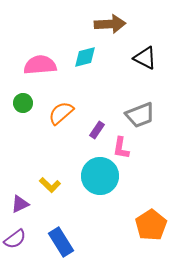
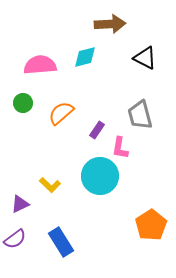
gray trapezoid: rotated 96 degrees clockwise
pink L-shape: moved 1 px left
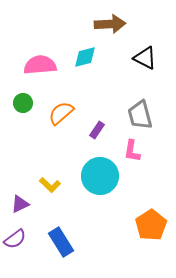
pink L-shape: moved 12 px right, 3 px down
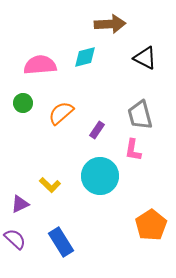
pink L-shape: moved 1 px right, 1 px up
purple semicircle: rotated 100 degrees counterclockwise
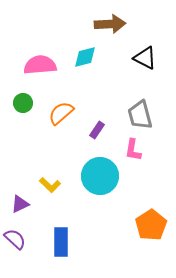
blue rectangle: rotated 32 degrees clockwise
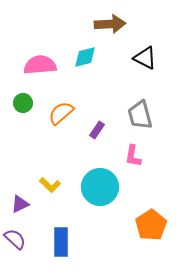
pink L-shape: moved 6 px down
cyan circle: moved 11 px down
